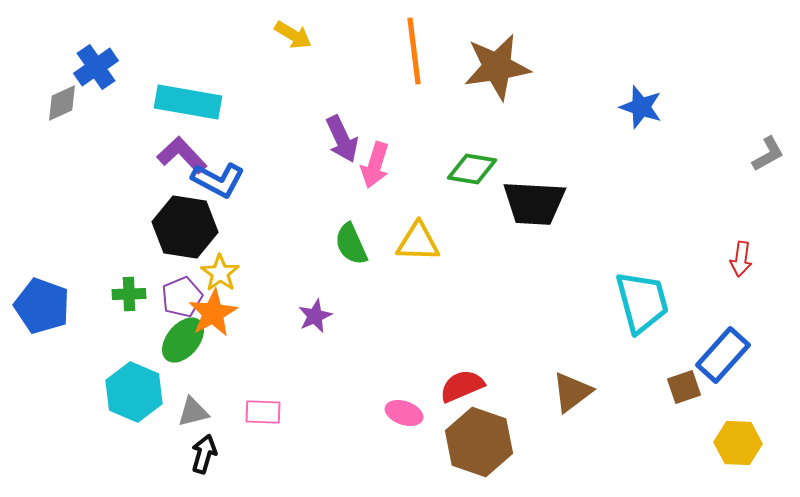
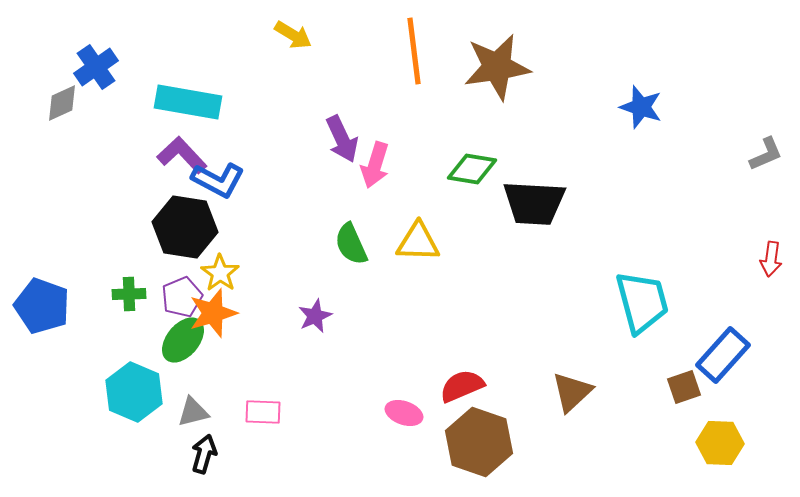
gray L-shape: moved 2 px left; rotated 6 degrees clockwise
red arrow: moved 30 px right
orange star: rotated 12 degrees clockwise
brown triangle: rotated 6 degrees counterclockwise
yellow hexagon: moved 18 px left
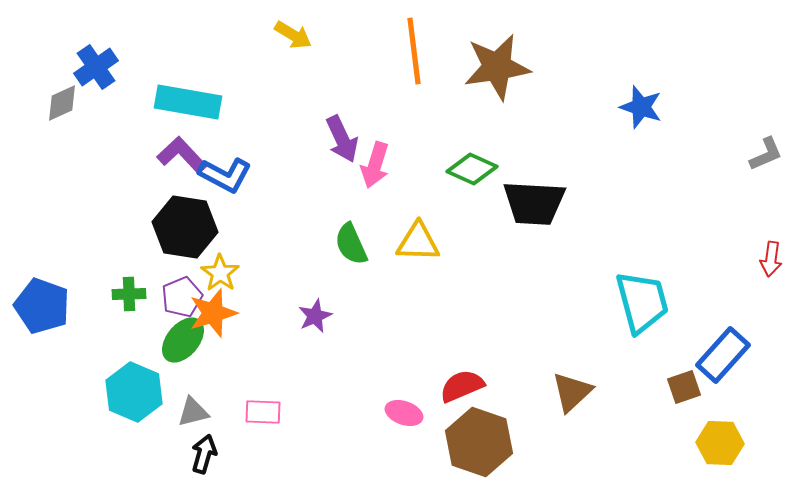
green diamond: rotated 15 degrees clockwise
blue L-shape: moved 7 px right, 5 px up
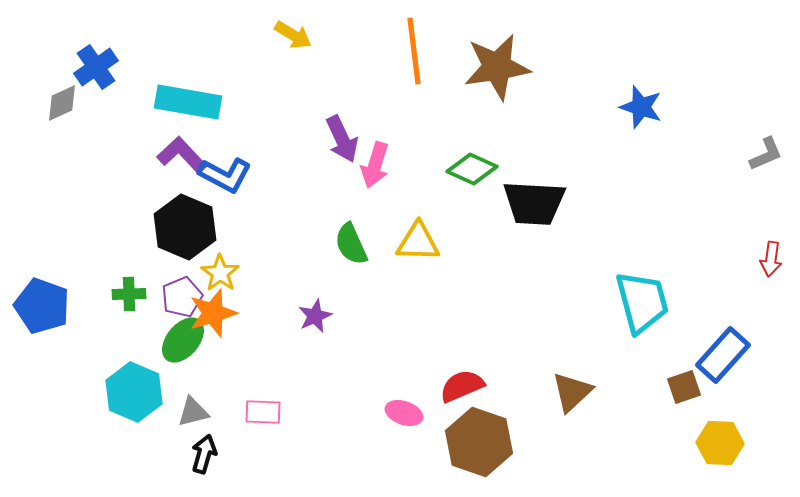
black hexagon: rotated 14 degrees clockwise
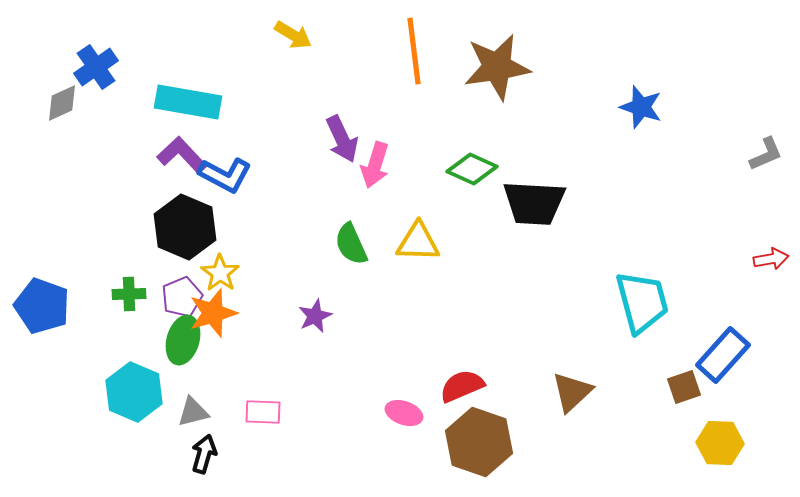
red arrow: rotated 108 degrees counterclockwise
green ellipse: rotated 24 degrees counterclockwise
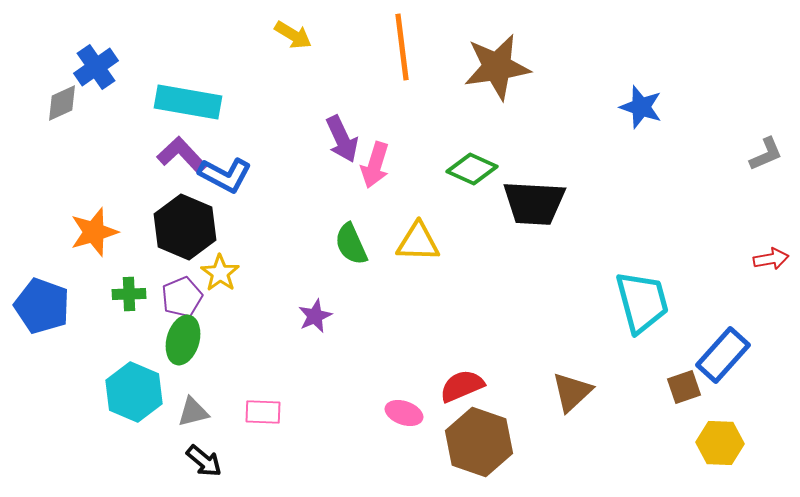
orange line: moved 12 px left, 4 px up
orange star: moved 119 px left, 81 px up
black arrow: moved 7 px down; rotated 114 degrees clockwise
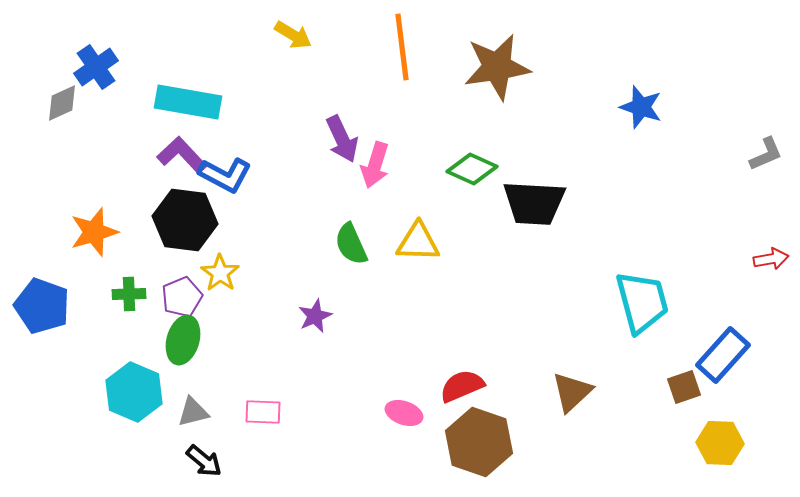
black hexagon: moved 7 px up; rotated 16 degrees counterclockwise
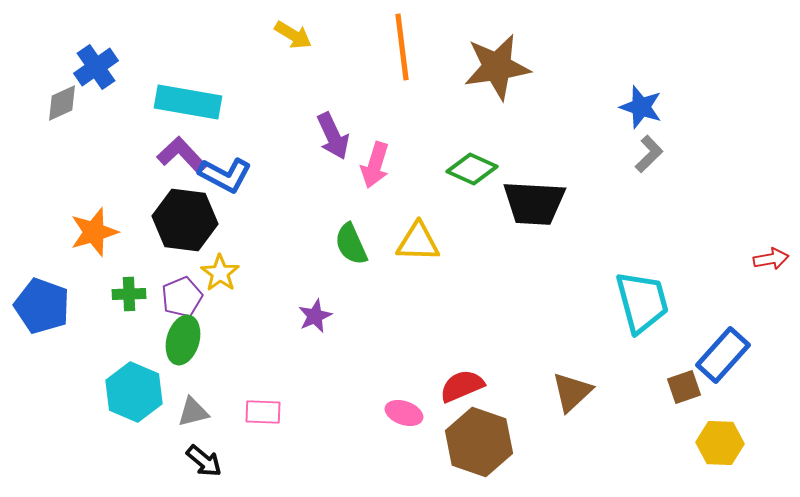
purple arrow: moved 9 px left, 3 px up
gray L-shape: moved 117 px left; rotated 21 degrees counterclockwise
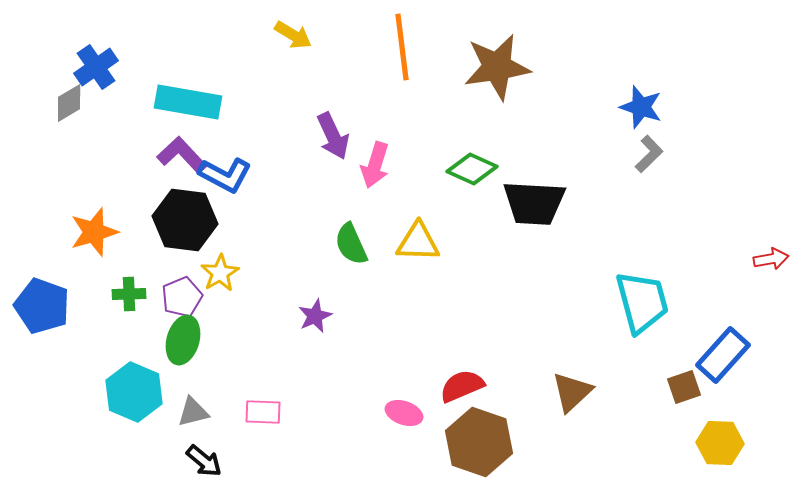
gray diamond: moved 7 px right; rotated 6 degrees counterclockwise
yellow star: rotated 6 degrees clockwise
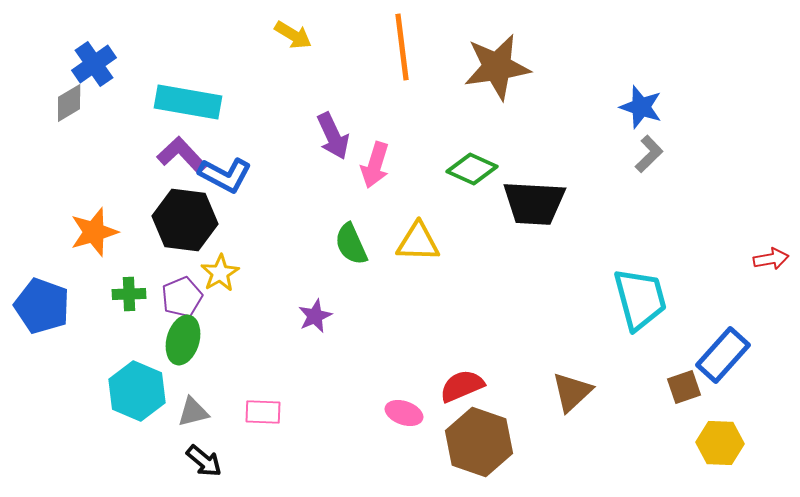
blue cross: moved 2 px left, 3 px up
cyan trapezoid: moved 2 px left, 3 px up
cyan hexagon: moved 3 px right, 1 px up
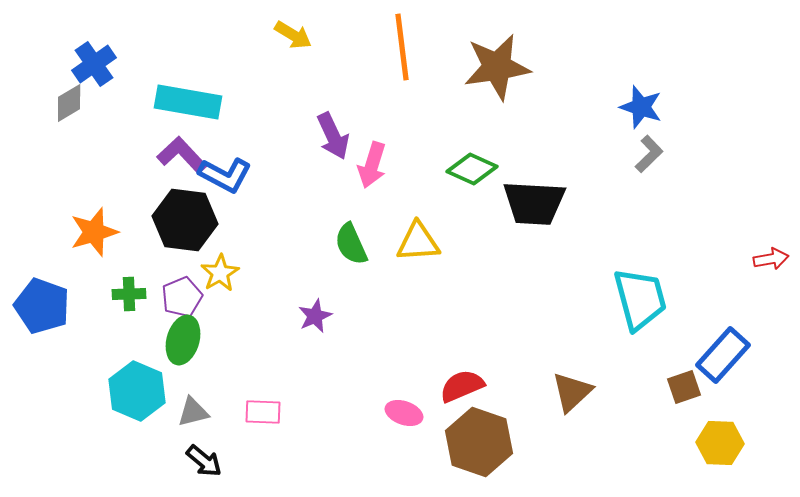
pink arrow: moved 3 px left
yellow triangle: rotated 6 degrees counterclockwise
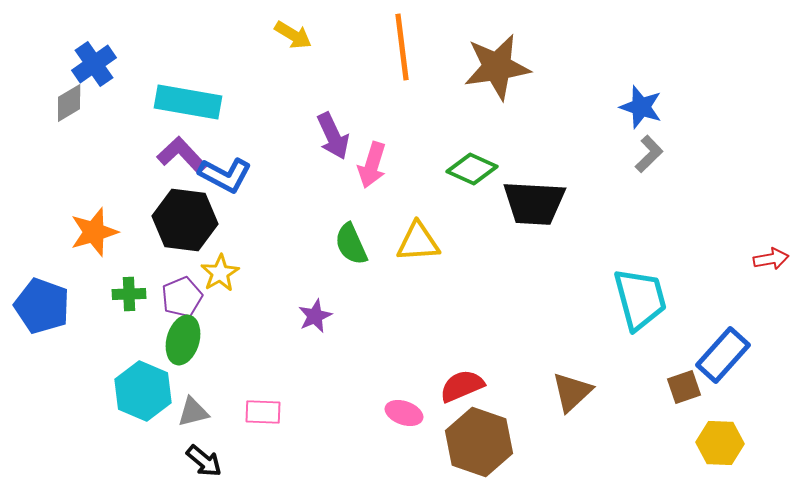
cyan hexagon: moved 6 px right
